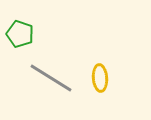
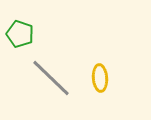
gray line: rotated 12 degrees clockwise
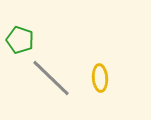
green pentagon: moved 6 px down
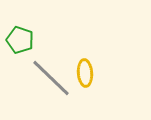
yellow ellipse: moved 15 px left, 5 px up
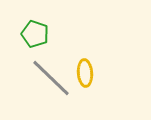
green pentagon: moved 15 px right, 6 px up
